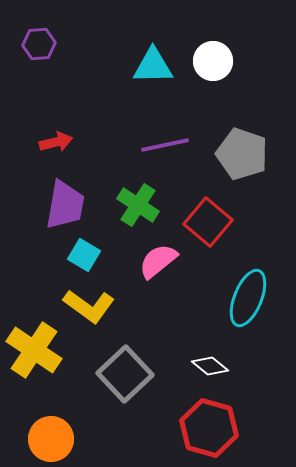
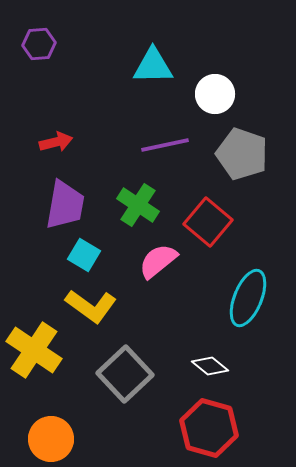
white circle: moved 2 px right, 33 px down
yellow L-shape: moved 2 px right
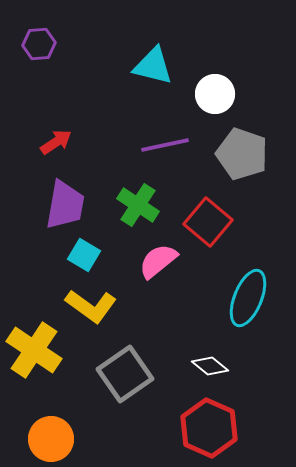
cyan triangle: rotated 15 degrees clockwise
red arrow: rotated 20 degrees counterclockwise
gray square: rotated 8 degrees clockwise
red hexagon: rotated 8 degrees clockwise
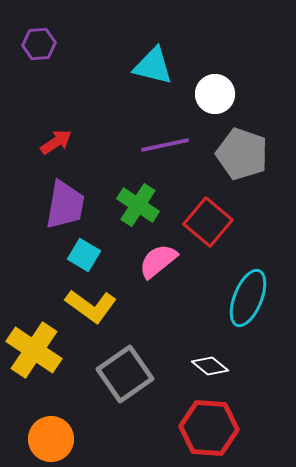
red hexagon: rotated 20 degrees counterclockwise
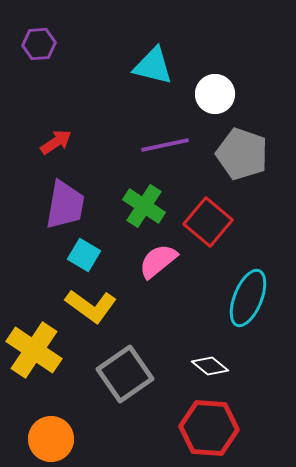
green cross: moved 6 px right, 1 px down
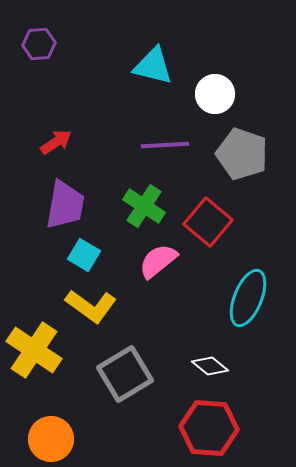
purple line: rotated 9 degrees clockwise
gray square: rotated 4 degrees clockwise
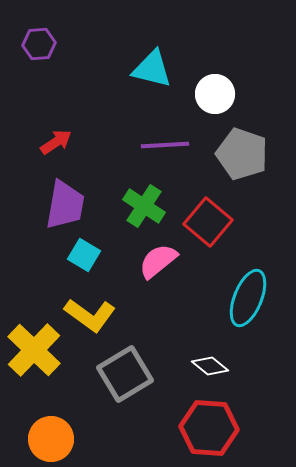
cyan triangle: moved 1 px left, 3 px down
yellow L-shape: moved 1 px left, 9 px down
yellow cross: rotated 10 degrees clockwise
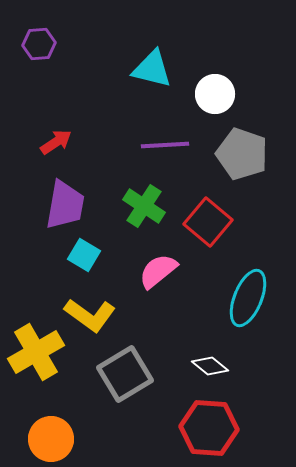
pink semicircle: moved 10 px down
yellow cross: moved 2 px right, 2 px down; rotated 16 degrees clockwise
